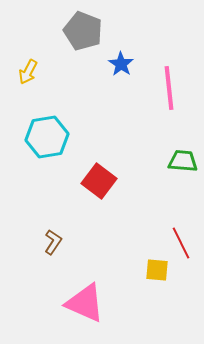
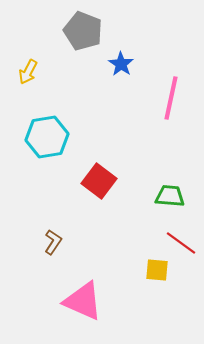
pink line: moved 2 px right, 10 px down; rotated 18 degrees clockwise
green trapezoid: moved 13 px left, 35 px down
red line: rotated 28 degrees counterclockwise
pink triangle: moved 2 px left, 2 px up
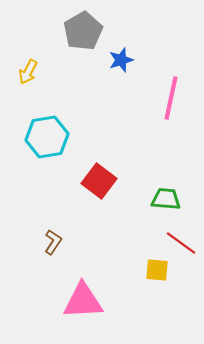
gray pentagon: rotated 21 degrees clockwise
blue star: moved 4 px up; rotated 20 degrees clockwise
green trapezoid: moved 4 px left, 3 px down
pink triangle: rotated 27 degrees counterclockwise
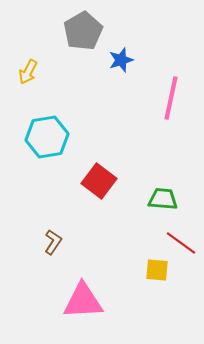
green trapezoid: moved 3 px left
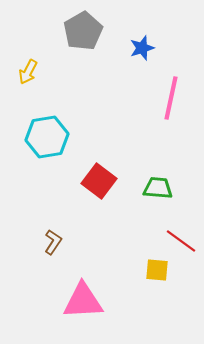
blue star: moved 21 px right, 12 px up
green trapezoid: moved 5 px left, 11 px up
red line: moved 2 px up
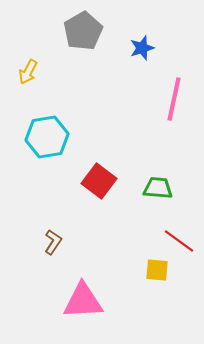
pink line: moved 3 px right, 1 px down
red line: moved 2 px left
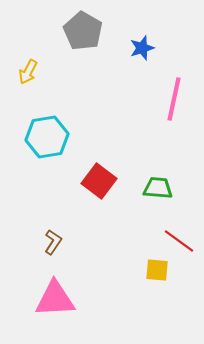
gray pentagon: rotated 12 degrees counterclockwise
pink triangle: moved 28 px left, 2 px up
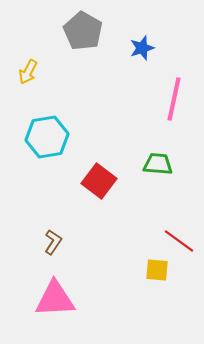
green trapezoid: moved 24 px up
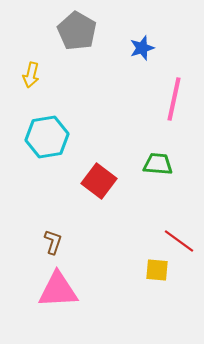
gray pentagon: moved 6 px left
yellow arrow: moved 3 px right, 3 px down; rotated 15 degrees counterclockwise
brown L-shape: rotated 15 degrees counterclockwise
pink triangle: moved 3 px right, 9 px up
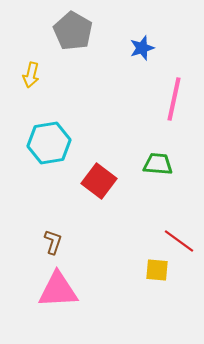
gray pentagon: moved 4 px left
cyan hexagon: moved 2 px right, 6 px down
